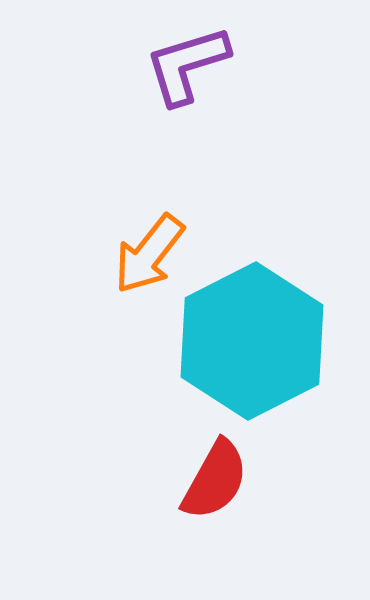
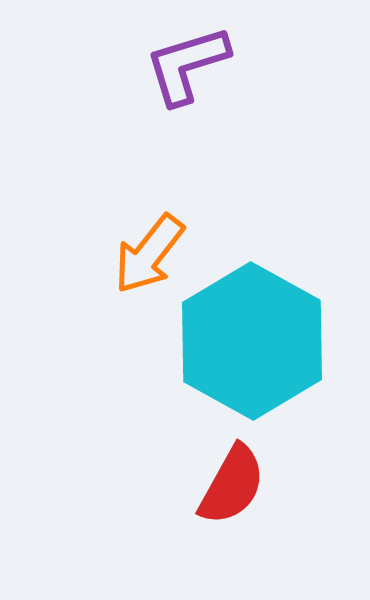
cyan hexagon: rotated 4 degrees counterclockwise
red semicircle: moved 17 px right, 5 px down
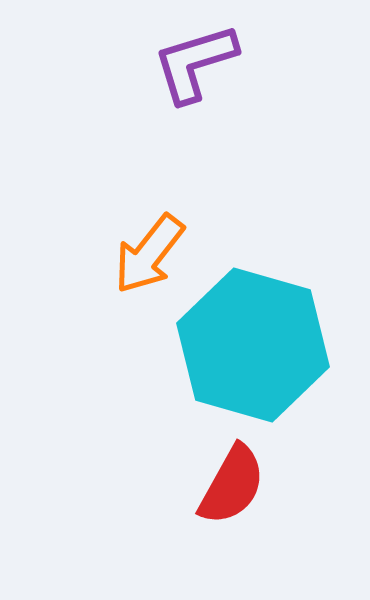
purple L-shape: moved 8 px right, 2 px up
cyan hexagon: moved 1 px right, 4 px down; rotated 13 degrees counterclockwise
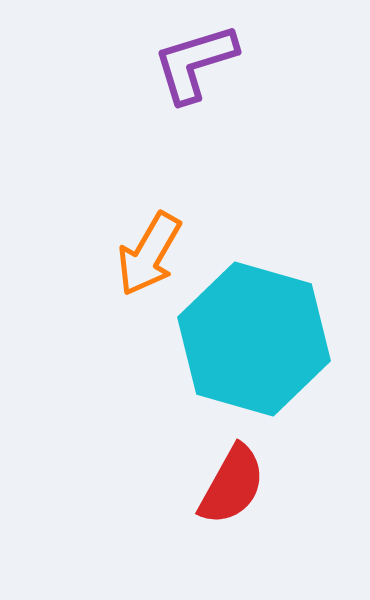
orange arrow: rotated 8 degrees counterclockwise
cyan hexagon: moved 1 px right, 6 px up
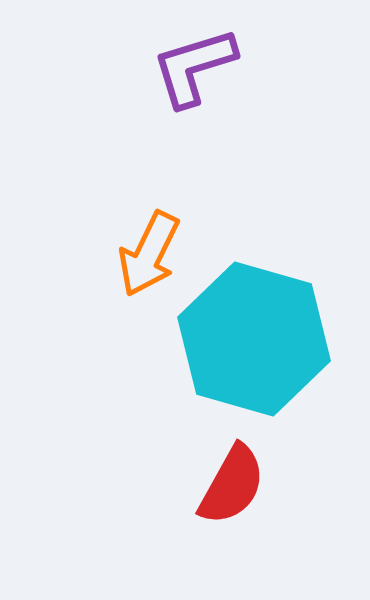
purple L-shape: moved 1 px left, 4 px down
orange arrow: rotated 4 degrees counterclockwise
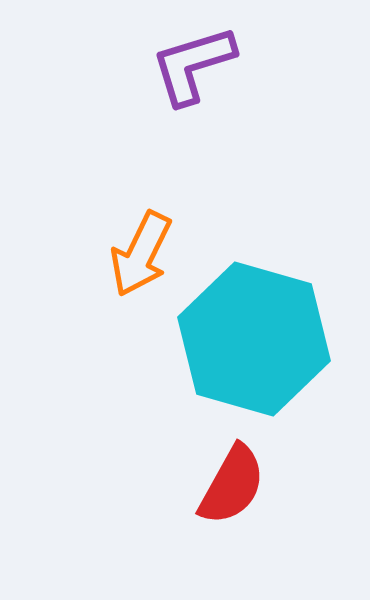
purple L-shape: moved 1 px left, 2 px up
orange arrow: moved 8 px left
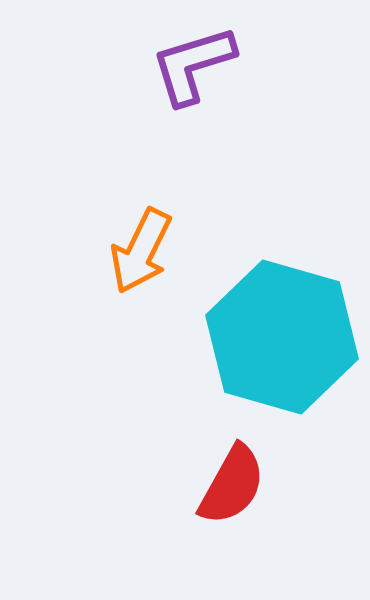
orange arrow: moved 3 px up
cyan hexagon: moved 28 px right, 2 px up
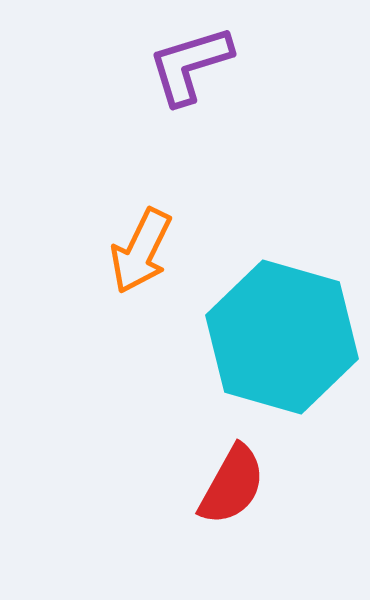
purple L-shape: moved 3 px left
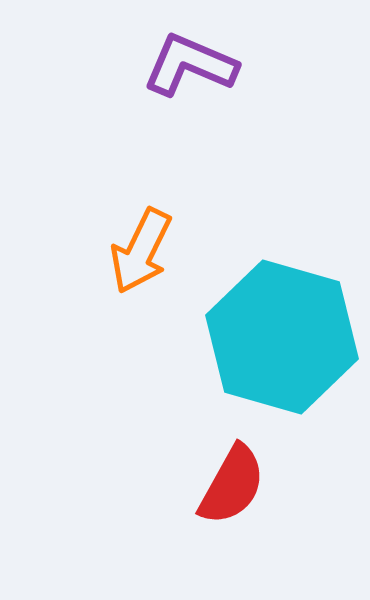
purple L-shape: rotated 40 degrees clockwise
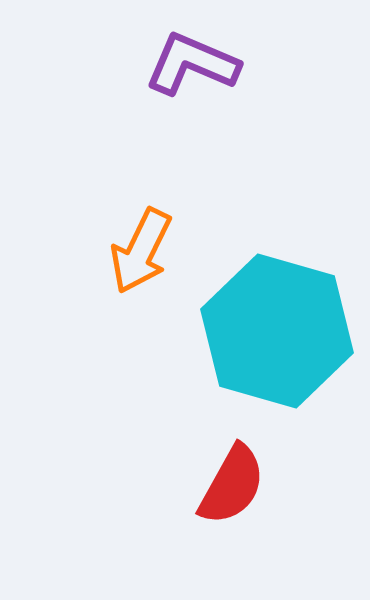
purple L-shape: moved 2 px right, 1 px up
cyan hexagon: moved 5 px left, 6 px up
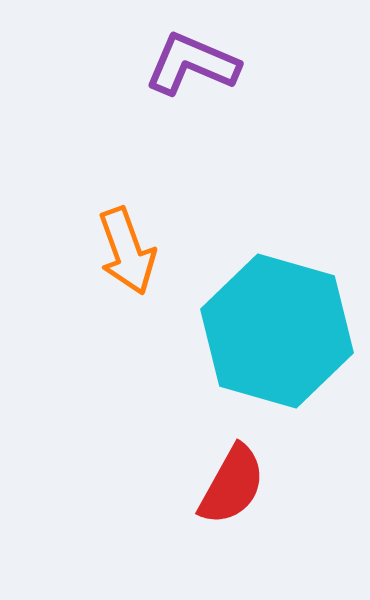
orange arrow: moved 14 px left; rotated 46 degrees counterclockwise
